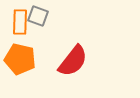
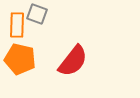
gray square: moved 1 px left, 2 px up
orange rectangle: moved 3 px left, 3 px down
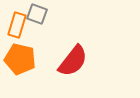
orange rectangle: rotated 15 degrees clockwise
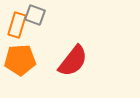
gray square: moved 2 px left, 1 px down
orange pentagon: moved 1 px down; rotated 16 degrees counterclockwise
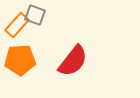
orange rectangle: rotated 25 degrees clockwise
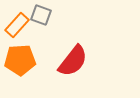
gray square: moved 6 px right
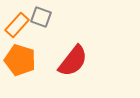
gray square: moved 2 px down
orange pentagon: rotated 20 degrees clockwise
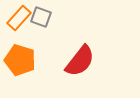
orange rectangle: moved 2 px right, 7 px up
red semicircle: moved 7 px right
